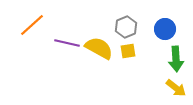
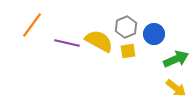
orange line: rotated 12 degrees counterclockwise
blue circle: moved 11 px left, 5 px down
yellow semicircle: moved 7 px up
green arrow: rotated 110 degrees counterclockwise
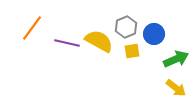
orange line: moved 3 px down
yellow square: moved 4 px right
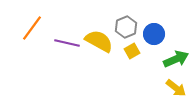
yellow square: rotated 21 degrees counterclockwise
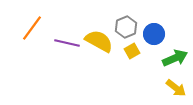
green arrow: moved 1 px left, 1 px up
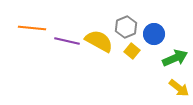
orange line: rotated 60 degrees clockwise
purple line: moved 2 px up
yellow square: rotated 21 degrees counterclockwise
yellow arrow: moved 3 px right
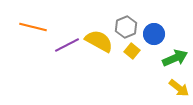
orange line: moved 1 px right, 1 px up; rotated 8 degrees clockwise
purple line: moved 4 px down; rotated 40 degrees counterclockwise
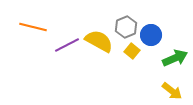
blue circle: moved 3 px left, 1 px down
yellow arrow: moved 7 px left, 3 px down
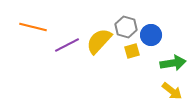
gray hexagon: rotated 20 degrees counterclockwise
yellow semicircle: rotated 76 degrees counterclockwise
yellow square: rotated 35 degrees clockwise
green arrow: moved 2 px left, 5 px down; rotated 15 degrees clockwise
